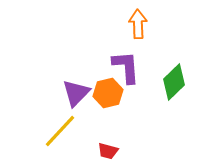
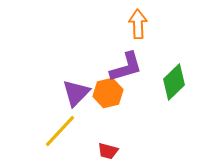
purple L-shape: rotated 78 degrees clockwise
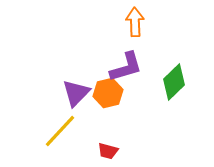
orange arrow: moved 3 px left, 2 px up
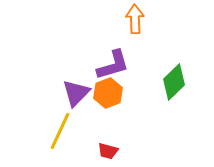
orange arrow: moved 3 px up
purple L-shape: moved 13 px left, 2 px up
orange hexagon: rotated 8 degrees counterclockwise
yellow line: rotated 18 degrees counterclockwise
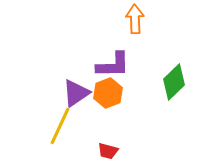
purple L-shape: rotated 15 degrees clockwise
purple triangle: rotated 12 degrees clockwise
yellow line: moved 5 px up
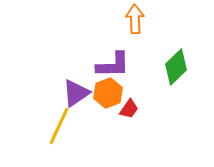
green diamond: moved 2 px right, 15 px up
yellow line: moved 1 px left
red trapezoid: moved 21 px right, 42 px up; rotated 70 degrees counterclockwise
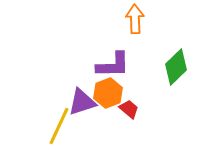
purple triangle: moved 6 px right, 9 px down; rotated 16 degrees clockwise
red trapezoid: rotated 85 degrees counterclockwise
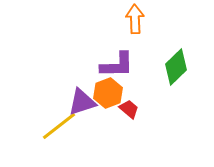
purple L-shape: moved 4 px right
yellow line: rotated 27 degrees clockwise
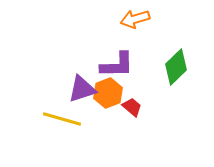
orange arrow: rotated 104 degrees counterclockwise
purple triangle: moved 13 px up
red trapezoid: moved 3 px right, 2 px up
yellow line: moved 3 px right, 7 px up; rotated 54 degrees clockwise
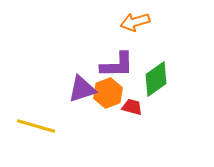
orange arrow: moved 3 px down
green diamond: moved 20 px left, 12 px down; rotated 9 degrees clockwise
red trapezoid: rotated 25 degrees counterclockwise
yellow line: moved 26 px left, 7 px down
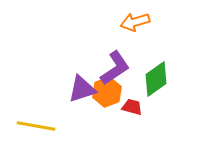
purple L-shape: moved 2 px left, 3 px down; rotated 33 degrees counterclockwise
orange hexagon: moved 1 px left, 1 px up
yellow line: rotated 6 degrees counterclockwise
